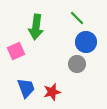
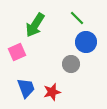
green arrow: moved 1 px left, 2 px up; rotated 25 degrees clockwise
pink square: moved 1 px right, 1 px down
gray circle: moved 6 px left
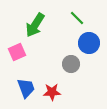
blue circle: moved 3 px right, 1 px down
red star: rotated 12 degrees clockwise
